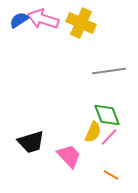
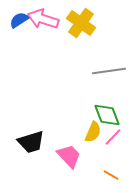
yellow cross: rotated 12 degrees clockwise
pink line: moved 4 px right
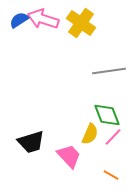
yellow semicircle: moved 3 px left, 2 px down
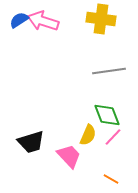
pink arrow: moved 2 px down
yellow cross: moved 20 px right, 4 px up; rotated 28 degrees counterclockwise
yellow semicircle: moved 2 px left, 1 px down
orange line: moved 4 px down
